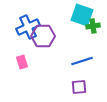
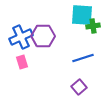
cyan square: rotated 15 degrees counterclockwise
blue cross: moved 7 px left, 10 px down
blue line: moved 1 px right, 3 px up
purple square: rotated 35 degrees counterclockwise
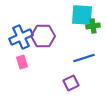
blue line: moved 1 px right
purple square: moved 8 px left, 4 px up; rotated 14 degrees clockwise
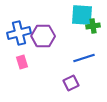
blue cross: moved 2 px left, 4 px up; rotated 10 degrees clockwise
